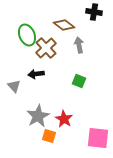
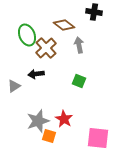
gray triangle: rotated 40 degrees clockwise
gray star: moved 5 px down; rotated 10 degrees clockwise
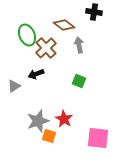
black arrow: rotated 14 degrees counterclockwise
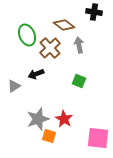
brown cross: moved 4 px right
gray star: moved 2 px up
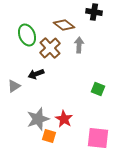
gray arrow: rotated 14 degrees clockwise
green square: moved 19 px right, 8 px down
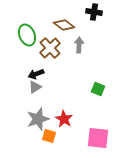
gray triangle: moved 21 px right, 1 px down
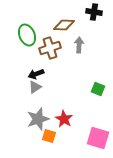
brown diamond: rotated 35 degrees counterclockwise
brown cross: rotated 25 degrees clockwise
pink square: rotated 10 degrees clockwise
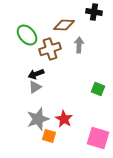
green ellipse: rotated 20 degrees counterclockwise
brown cross: moved 1 px down
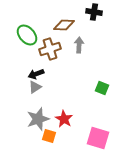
green square: moved 4 px right, 1 px up
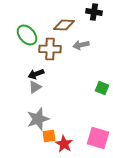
gray arrow: moved 2 px right; rotated 105 degrees counterclockwise
brown cross: rotated 20 degrees clockwise
red star: moved 25 px down
orange square: rotated 24 degrees counterclockwise
